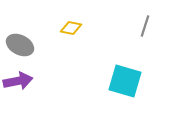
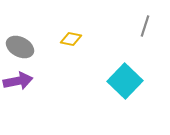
yellow diamond: moved 11 px down
gray ellipse: moved 2 px down
cyan square: rotated 28 degrees clockwise
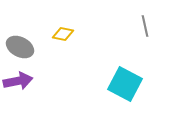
gray line: rotated 30 degrees counterclockwise
yellow diamond: moved 8 px left, 5 px up
cyan square: moved 3 px down; rotated 16 degrees counterclockwise
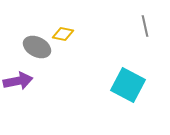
gray ellipse: moved 17 px right
cyan square: moved 3 px right, 1 px down
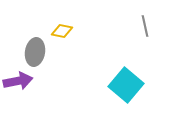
yellow diamond: moved 1 px left, 3 px up
gray ellipse: moved 2 px left, 5 px down; rotated 72 degrees clockwise
cyan square: moved 2 px left; rotated 12 degrees clockwise
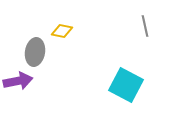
cyan square: rotated 12 degrees counterclockwise
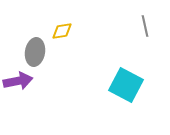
yellow diamond: rotated 20 degrees counterclockwise
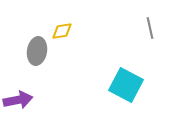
gray line: moved 5 px right, 2 px down
gray ellipse: moved 2 px right, 1 px up
purple arrow: moved 19 px down
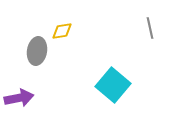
cyan square: moved 13 px left; rotated 12 degrees clockwise
purple arrow: moved 1 px right, 2 px up
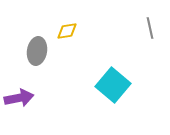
yellow diamond: moved 5 px right
